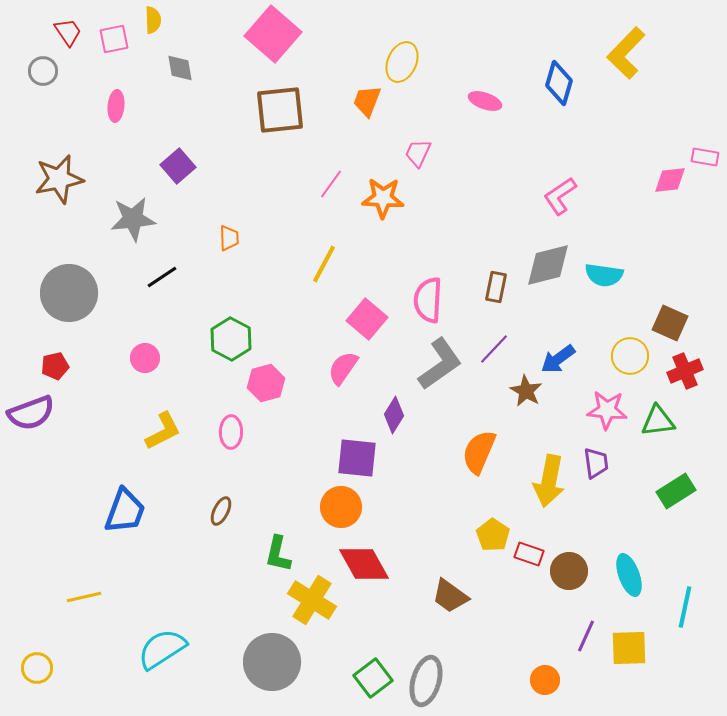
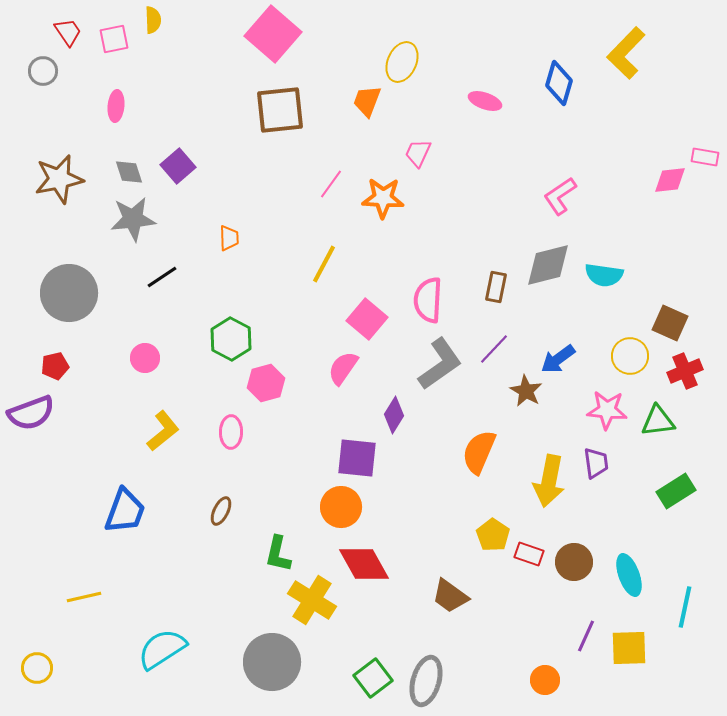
gray diamond at (180, 68): moved 51 px left, 104 px down; rotated 8 degrees counterclockwise
yellow L-shape at (163, 431): rotated 12 degrees counterclockwise
brown circle at (569, 571): moved 5 px right, 9 px up
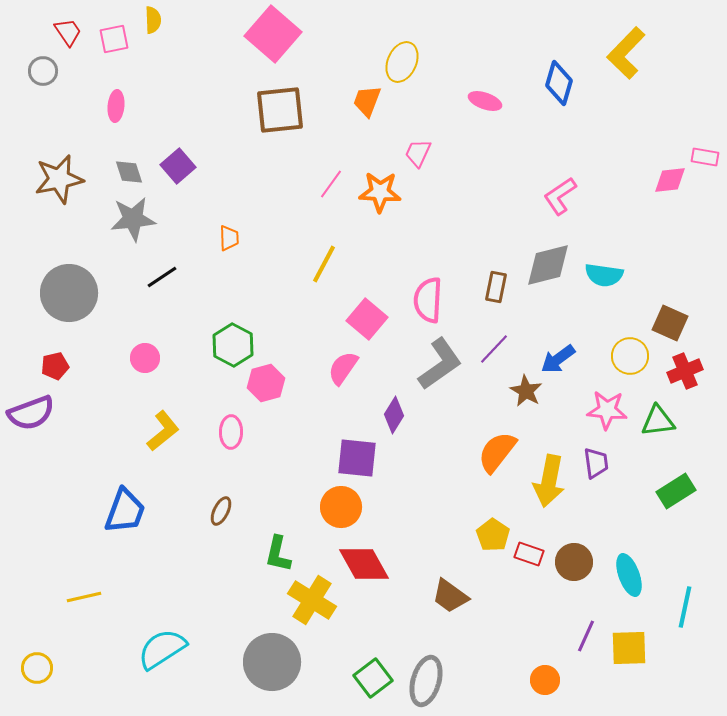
orange star at (383, 198): moved 3 px left, 6 px up
green hexagon at (231, 339): moved 2 px right, 6 px down
orange semicircle at (479, 452): moved 18 px right; rotated 15 degrees clockwise
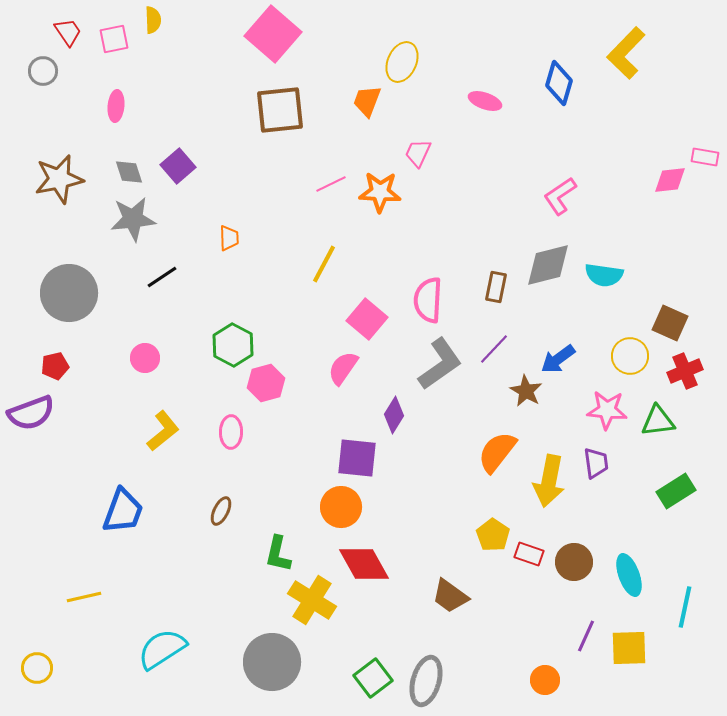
pink line at (331, 184): rotated 28 degrees clockwise
blue trapezoid at (125, 511): moved 2 px left
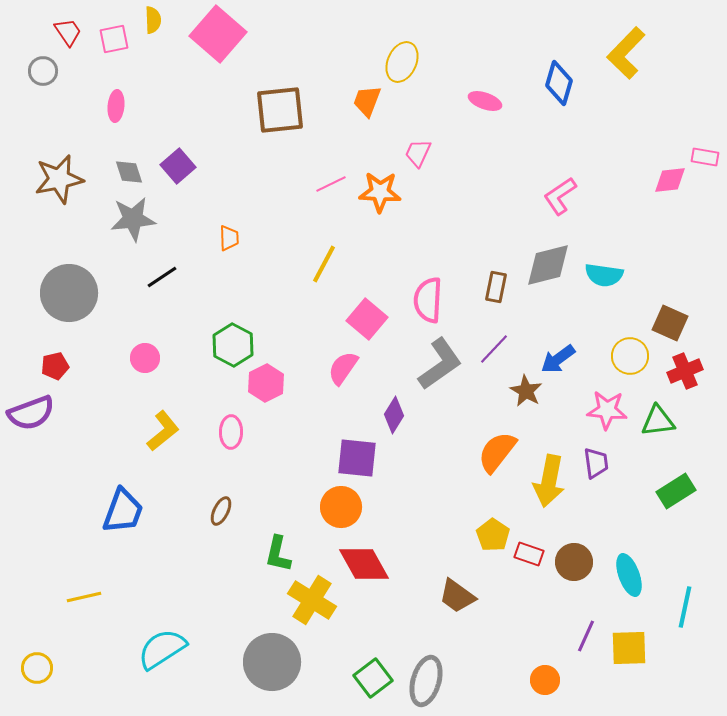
pink square at (273, 34): moved 55 px left
pink hexagon at (266, 383): rotated 12 degrees counterclockwise
brown trapezoid at (450, 596): moved 7 px right
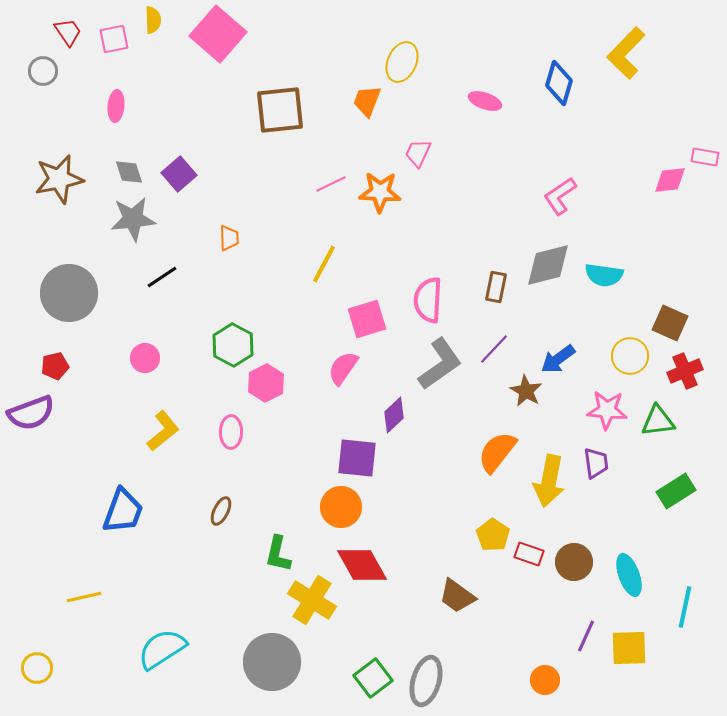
purple square at (178, 166): moved 1 px right, 8 px down
pink square at (367, 319): rotated 33 degrees clockwise
purple diamond at (394, 415): rotated 15 degrees clockwise
red diamond at (364, 564): moved 2 px left, 1 px down
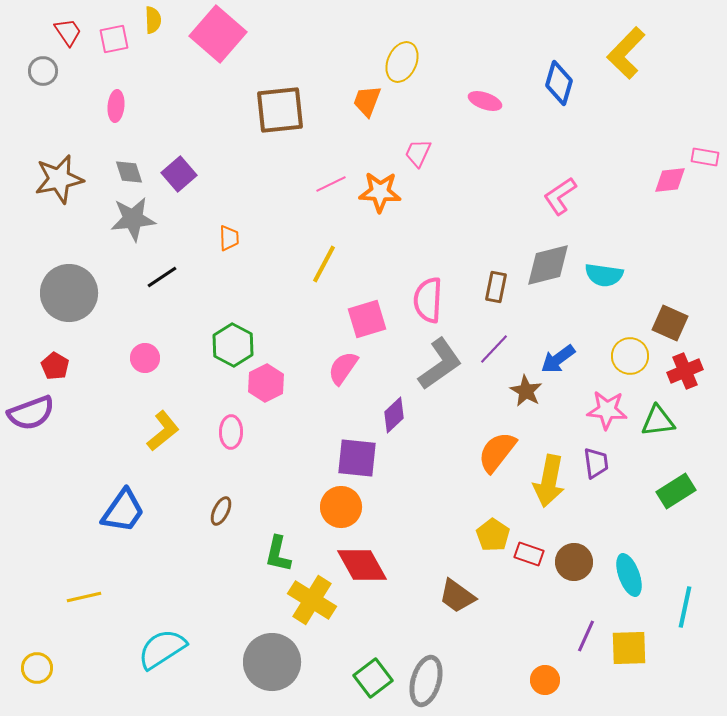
red pentagon at (55, 366): rotated 28 degrees counterclockwise
blue trapezoid at (123, 511): rotated 15 degrees clockwise
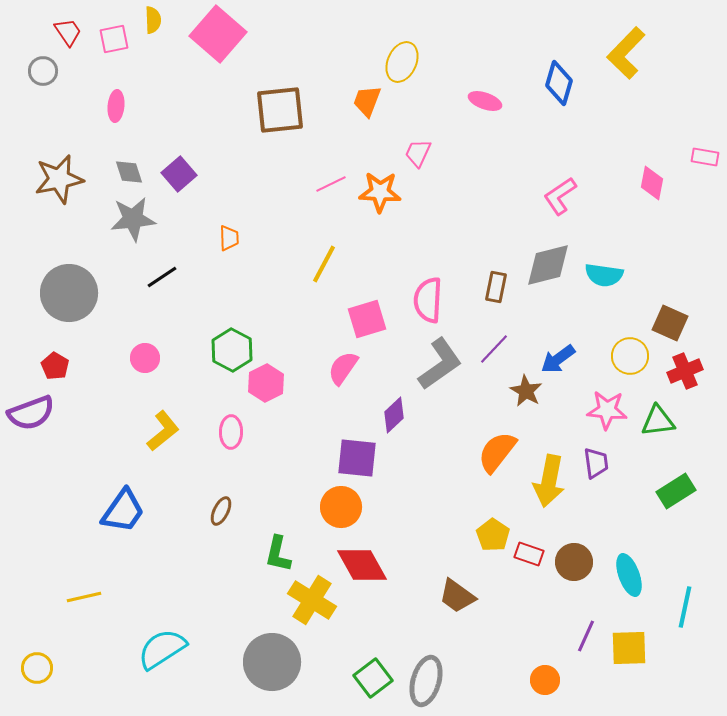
pink diamond at (670, 180): moved 18 px left, 3 px down; rotated 72 degrees counterclockwise
green hexagon at (233, 345): moved 1 px left, 5 px down
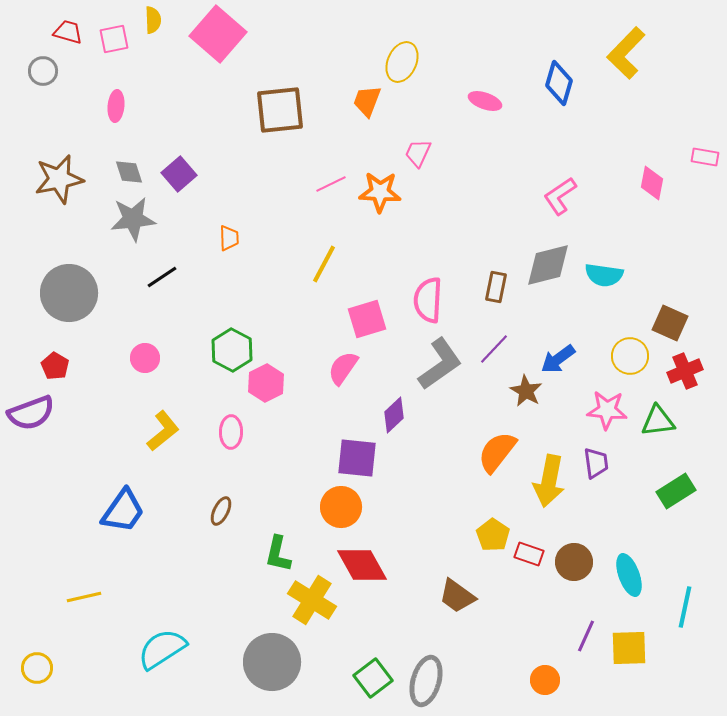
red trapezoid at (68, 32): rotated 40 degrees counterclockwise
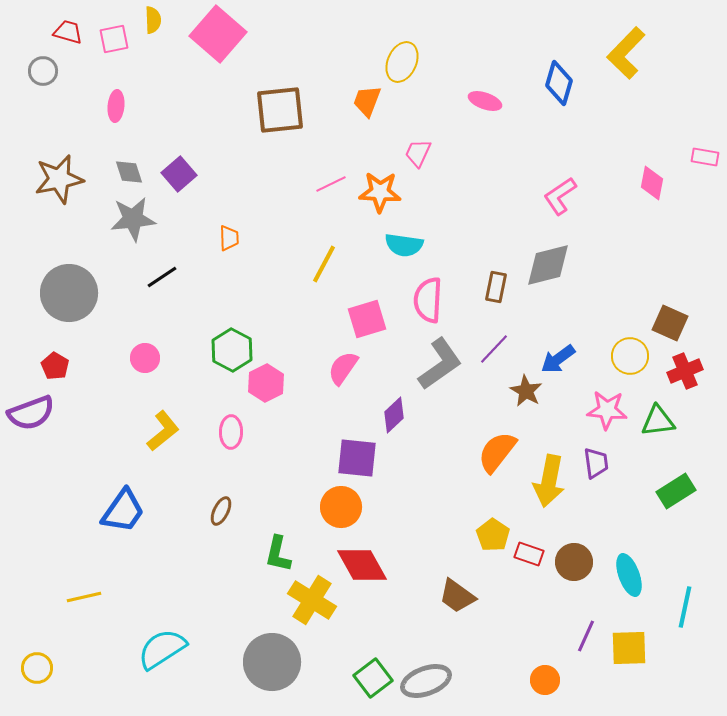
cyan semicircle at (604, 275): moved 200 px left, 30 px up
gray ellipse at (426, 681): rotated 54 degrees clockwise
